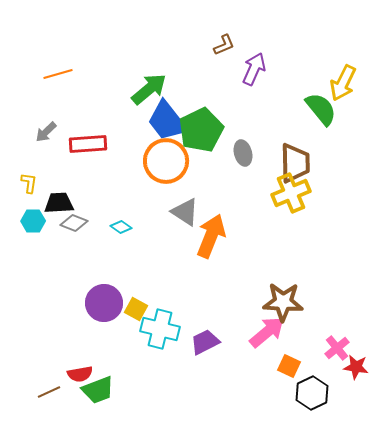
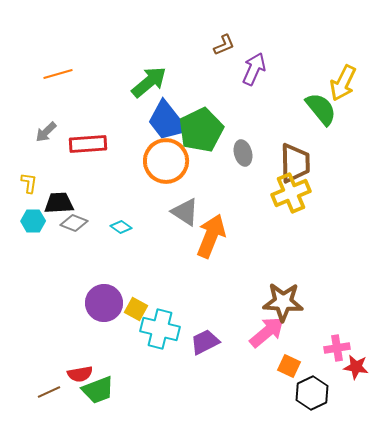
green arrow: moved 7 px up
pink cross: rotated 30 degrees clockwise
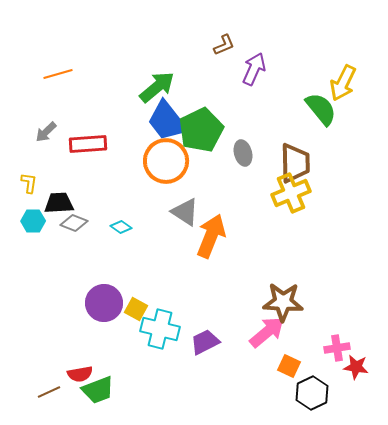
green arrow: moved 8 px right, 5 px down
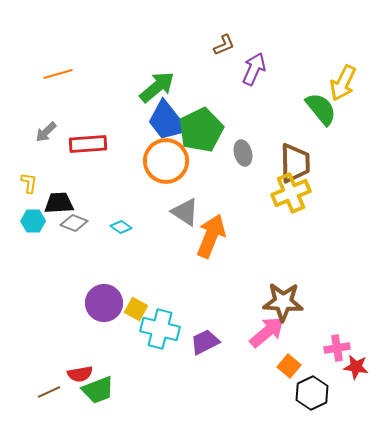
orange square: rotated 15 degrees clockwise
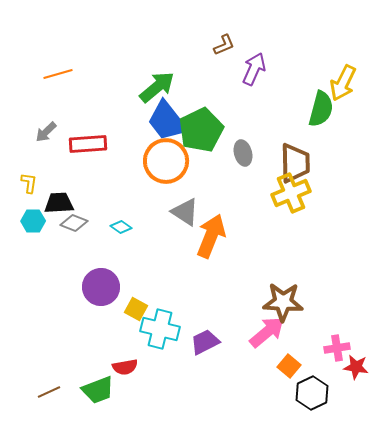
green semicircle: rotated 54 degrees clockwise
purple circle: moved 3 px left, 16 px up
red semicircle: moved 45 px right, 7 px up
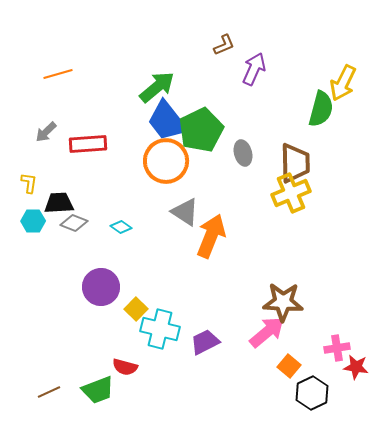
yellow square: rotated 15 degrees clockwise
red semicircle: rotated 25 degrees clockwise
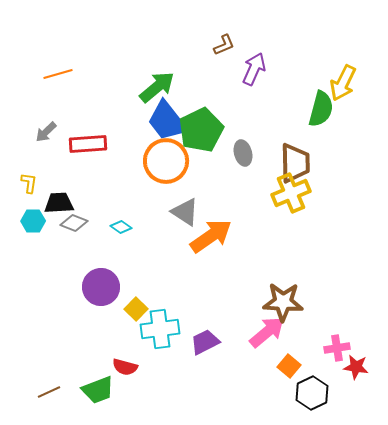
orange arrow: rotated 33 degrees clockwise
cyan cross: rotated 21 degrees counterclockwise
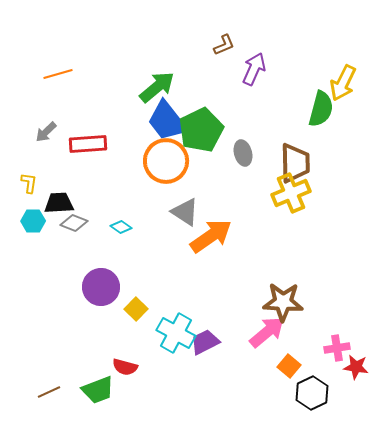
cyan cross: moved 16 px right, 4 px down; rotated 36 degrees clockwise
